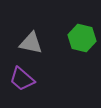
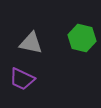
purple trapezoid: rotated 16 degrees counterclockwise
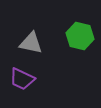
green hexagon: moved 2 px left, 2 px up
